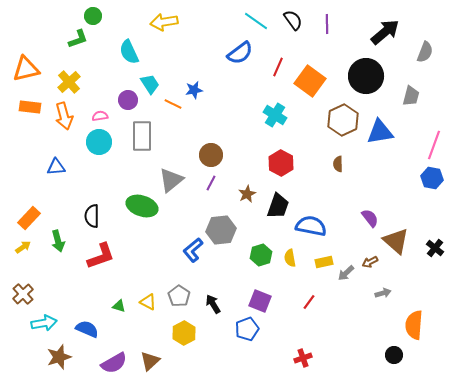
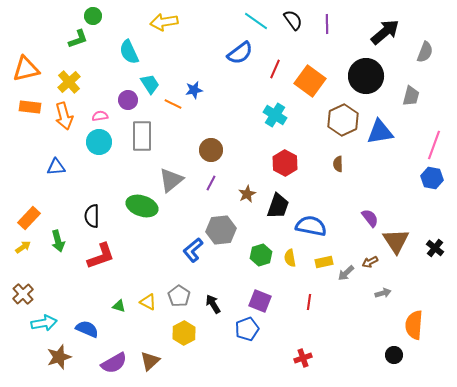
red line at (278, 67): moved 3 px left, 2 px down
brown circle at (211, 155): moved 5 px up
red hexagon at (281, 163): moved 4 px right
brown triangle at (396, 241): rotated 16 degrees clockwise
red line at (309, 302): rotated 28 degrees counterclockwise
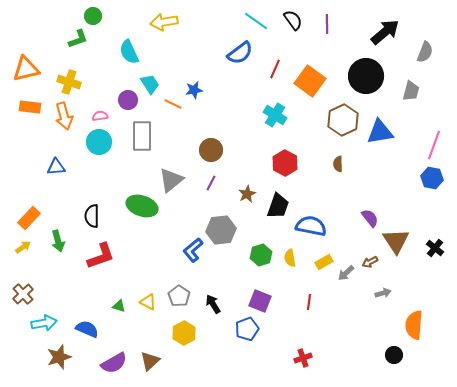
yellow cross at (69, 82): rotated 30 degrees counterclockwise
gray trapezoid at (411, 96): moved 5 px up
yellow rectangle at (324, 262): rotated 18 degrees counterclockwise
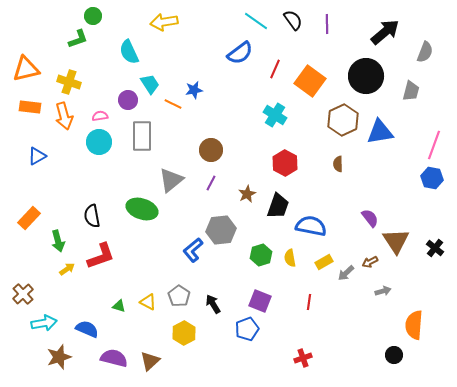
blue triangle at (56, 167): moved 19 px left, 11 px up; rotated 24 degrees counterclockwise
green ellipse at (142, 206): moved 3 px down
black semicircle at (92, 216): rotated 10 degrees counterclockwise
yellow arrow at (23, 247): moved 44 px right, 22 px down
gray arrow at (383, 293): moved 2 px up
purple semicircle at (114, 363): moved 5 px up; rotated 136 degrees counterclockwise
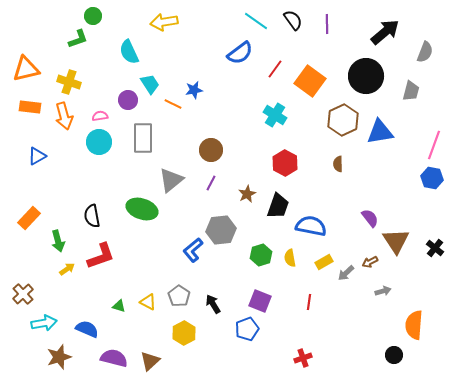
red line at (275, 69): rotated 12 degrees clockwise
gray rectangle at (142, 136): moved 1 px right, 2 px down
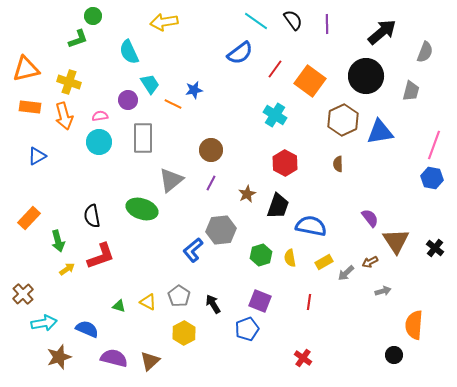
black arrow at (385, 32): moved 3 px left
red cross at (303, 358): rotated 36 degrees counterclockwise
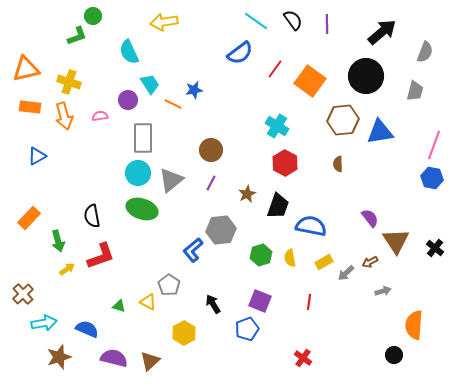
green L-shape at (78, 39): moved 1 px left, 3 px up
gray trapezoid at (411, 91): moved 4 px right
cyan cross at (275, 115): moved 2 px right, 11 px down
brown hexagon at (343, 120): rotated 20 degrees clockwise
cyan circle at (99, 142): moved 39 px right, 31 px down
gray pentagon at (179, 296): moved 10 px left, 11 px up
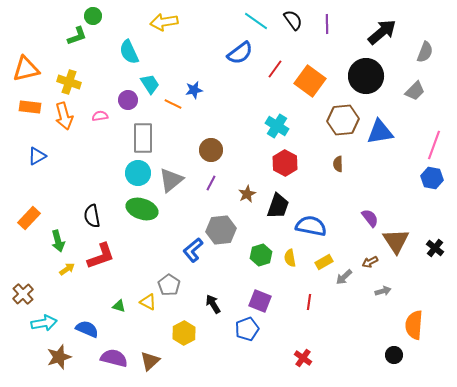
gray trapezoid at (415, 91): rotated 30 degrees clockwise
gray arrow at (346, 273): moved 2 px left, 4 px down
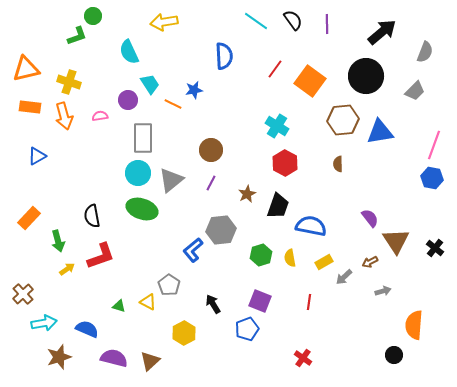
blue semicircle at (240, 53): moved 16 px left, 3 px down; rotated 56 degrees counterclockwise
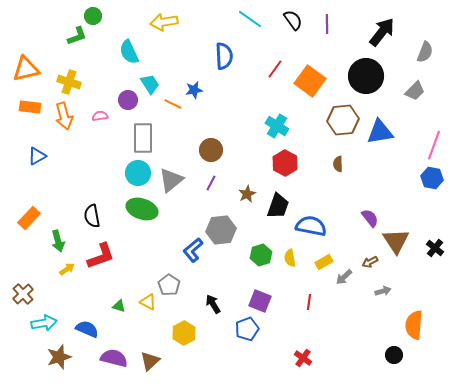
cyan line at (256, 21): moved 6 px left, 2 px up
black arrow at (382, 32): rotated 12 degrees counterclockwise
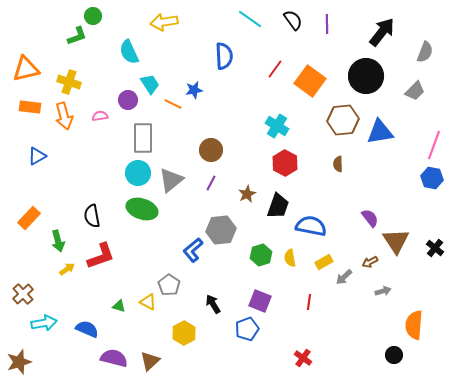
brown star at (59, 357): moved 40 px left, 5 px down
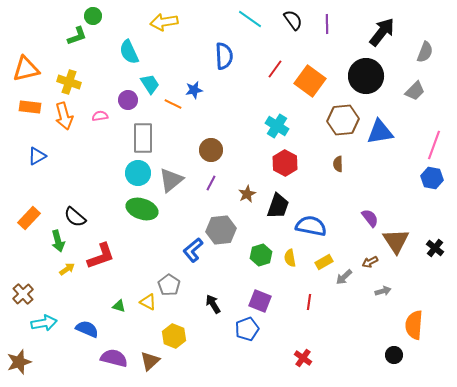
black semicircle at (92, 216): moved 17 px left, 1 px down; rotated 40 degrees counterclockwise
yellow hexagon at (184, 333): moved 10 px left, 3 px down; rotated 10 degrees counterclockwise
